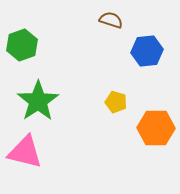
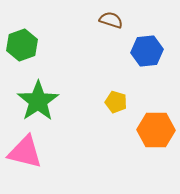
orange hexagon: moved 2 px down
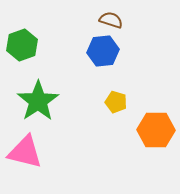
blue hexagon: moved 44 px left
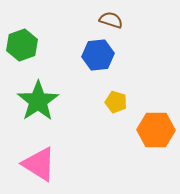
blue hexagon: moved 5 px left, 4 px down
pink triangle: moved 14 px right, 12 px down; rotated 18 degrees clockwise
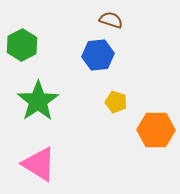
green hexagon: rotated 8 degrees counterclockwise
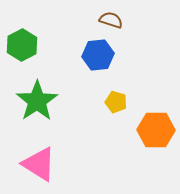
green star: moved 1 px left
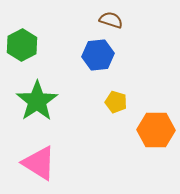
pink triangle: moved 1 px up
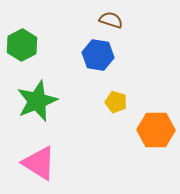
blue hexagon: rotated 16 degrees clockwise
green star: rotated 12 degrees clockwise
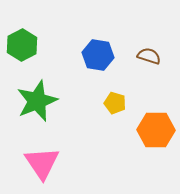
brown semicircle: moved 38 px right, 36 px down
yellow pentagon: moved 1 px left, 1 px down
pink triangle: moved 3 px right; rotated 24 degrees clockwise
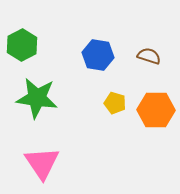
green star: moved 3 px up; rotated 30 degrees clockwise
orange hexagon: moved 20 px up
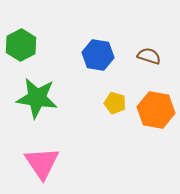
green hexagon: moved 1 px left
orange hexagon: rotated 9 degrees clockwise
